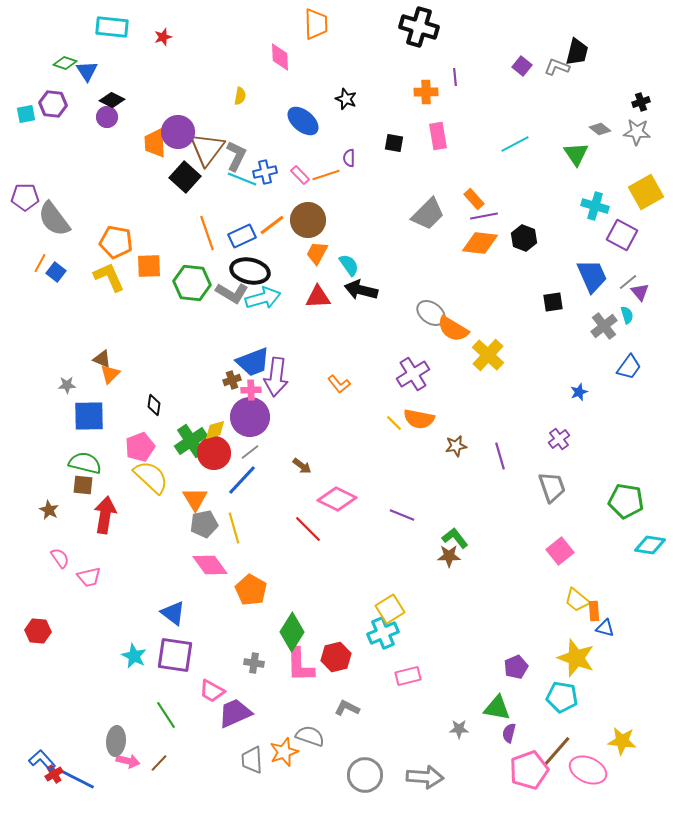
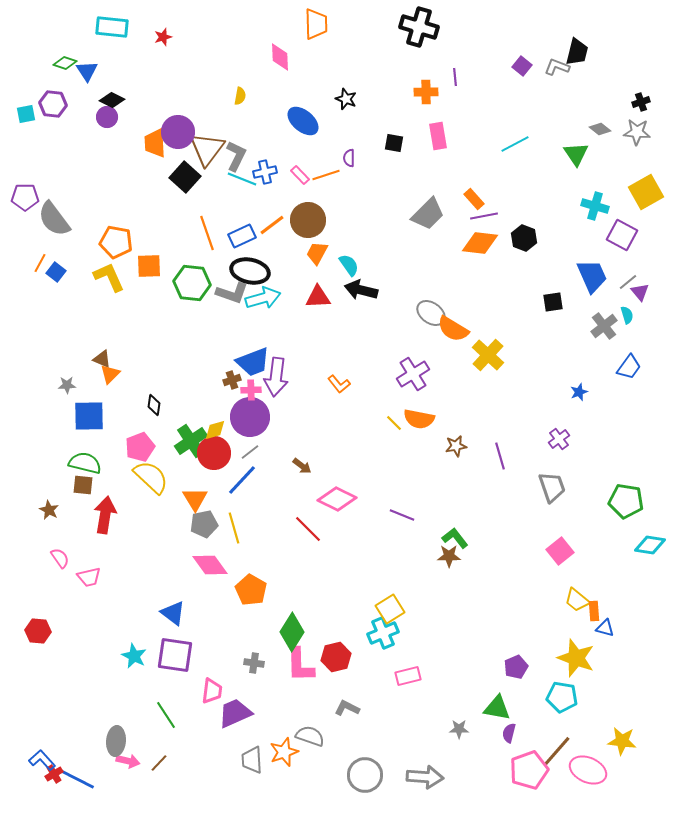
gray L-shape at (232, 293): rotated 12 degrees counterclockwise
pink trapezoid at (212, 691): rotated 112 degrees counterclockwise
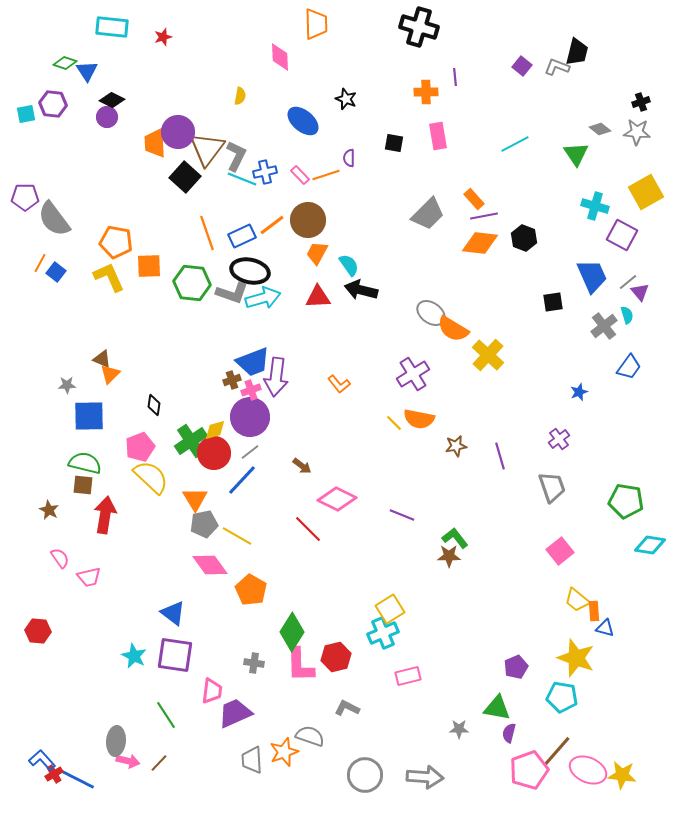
pink cross at (251, 390): rotated 18 degrees counterclockwise
yellow line at (234, 528): moved 3 px right, 8 px down; rotated 44 degrees counterclockwise
yellow star at (622, 741): moved 34 px down
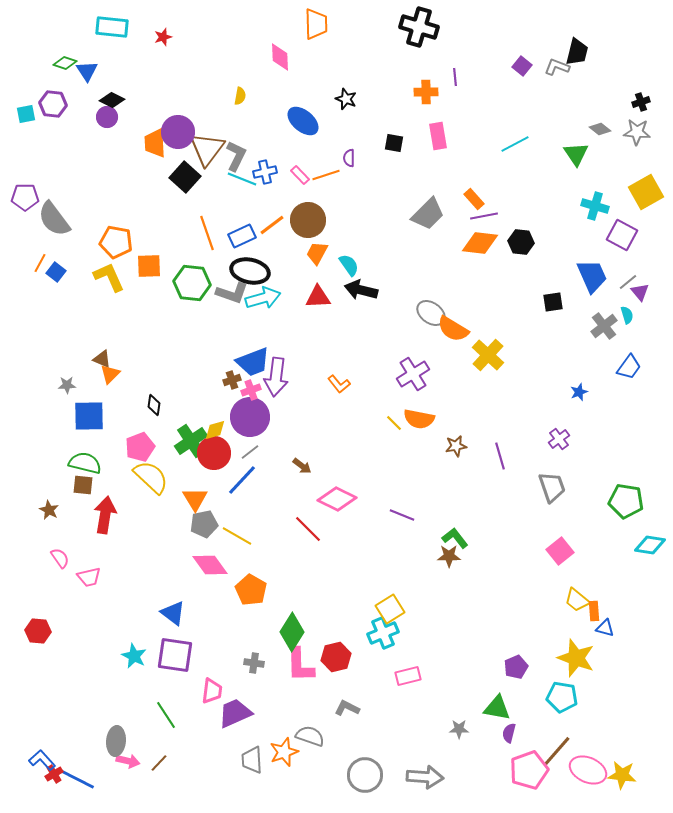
black hexagon at (524, 238): moved 3 px left, 4 px down; rotated 15 degrees counterclockwise
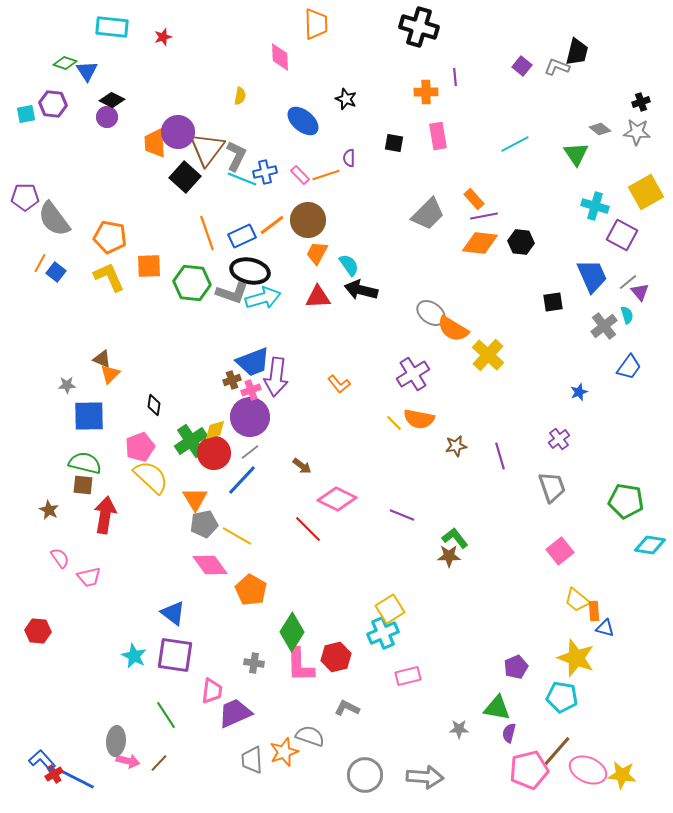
orange pentagon at (116, 242): moved 6 px left, 5 px up
pink pentagon at (529, 770): rotated 6 degrees clockwise
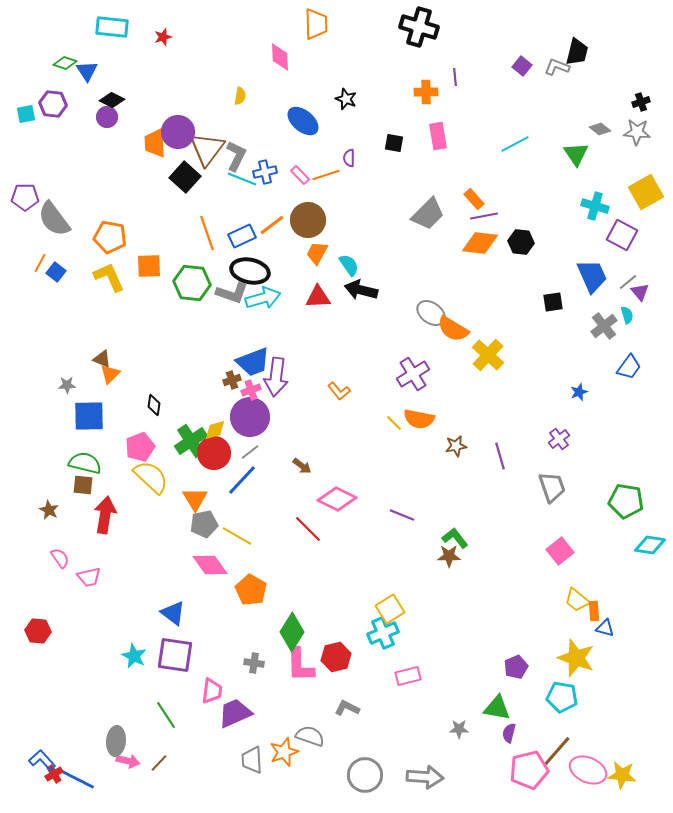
orange L-shape at (339, 384): moved 7 px down
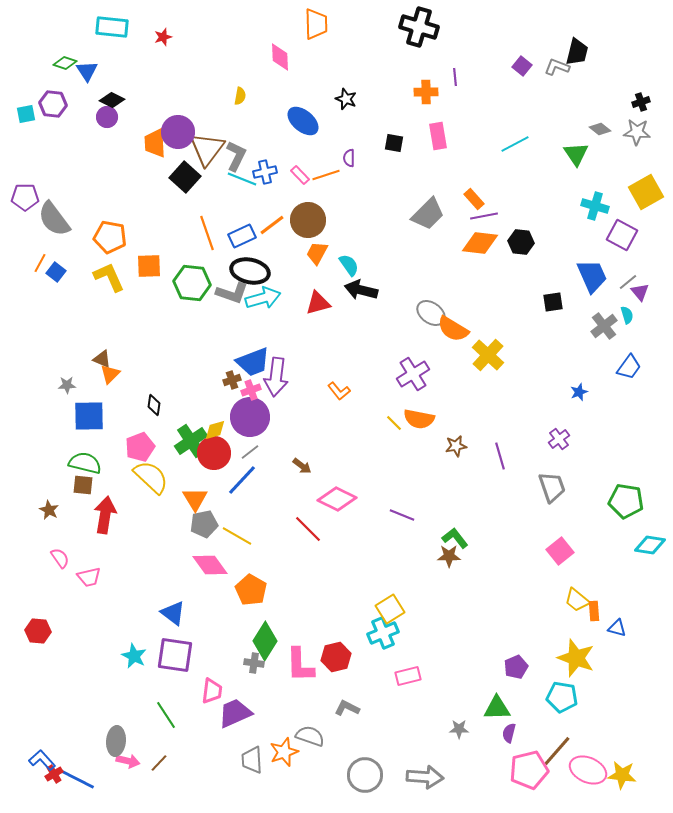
red triangle at (318, 297): moved 6 px down; rotated 12 degrees counterclockwise
blue triangle at (605, 628): moved 12 px right
green diamond at (292, 632): moved 27 px left, 9 px down
green triangle at (497, 708): rotated 12 degrees counterclockwise
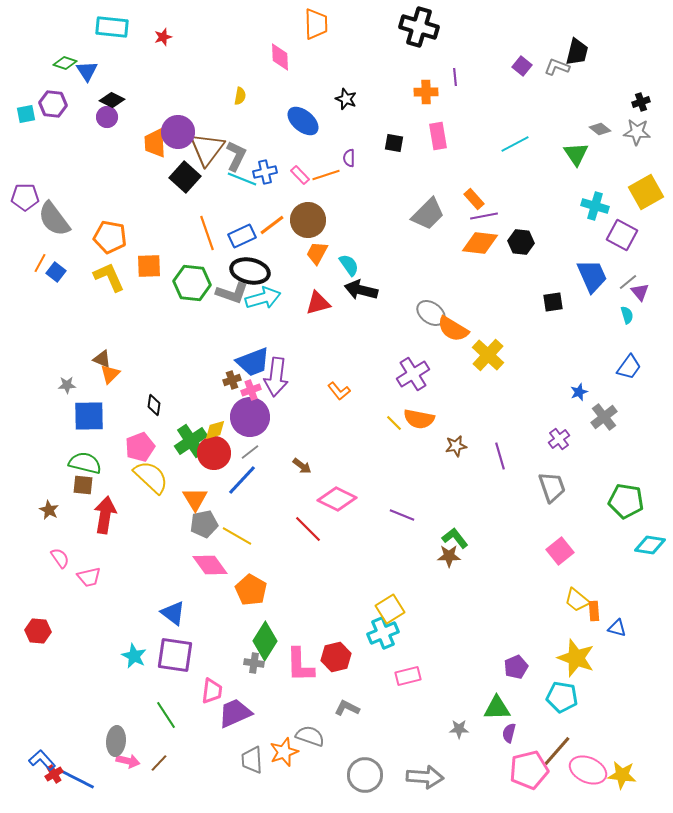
gray cross at (604, 326): moved 91 px down
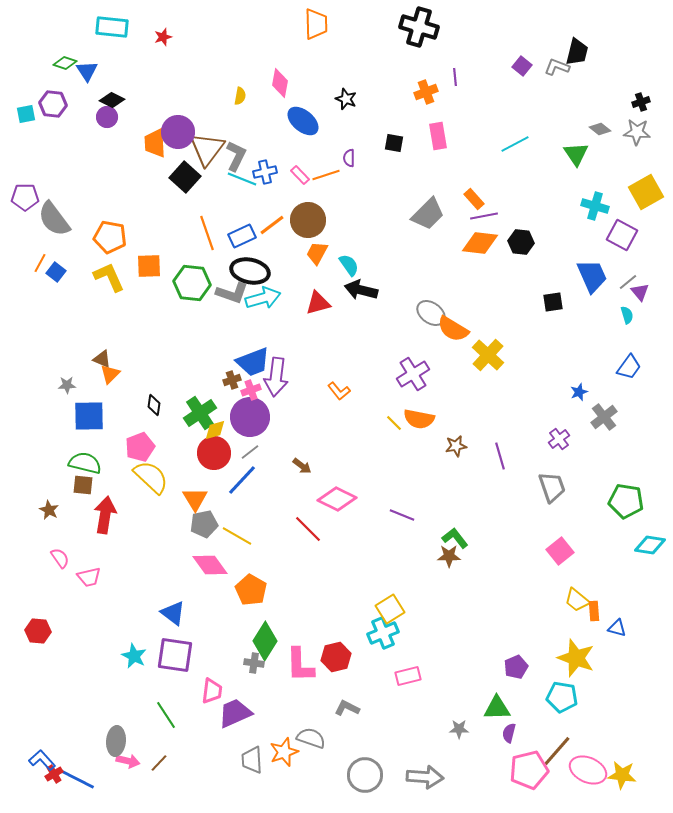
pink diamond at (280, 57): moved 26 px down; rotated 12 degrees clockwise
orange cross at (426, 92): rotated 20 degrees counterclockwise
green cross at (191, 441): moved 9 px right, 28 px up
gray semicircle at (310, 736): moved 1 px right, 2 px down
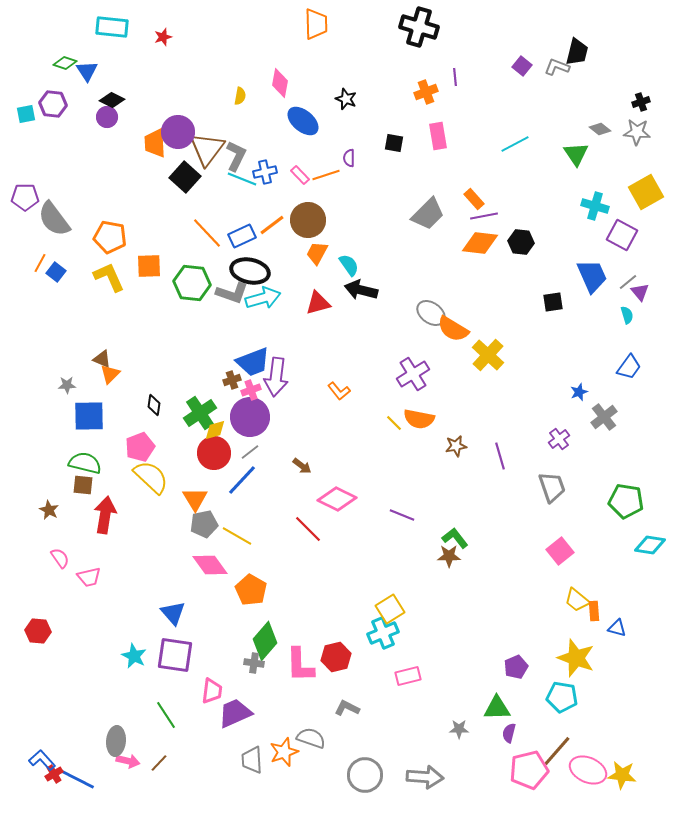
orange line at (207, 233): rotated 24 degrees counterclockwise
blue triangle at (173, 613): rotated 12 degrees clockwise
green diamond at (265, 641): rotated 9 degrees clockwise
